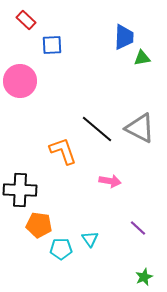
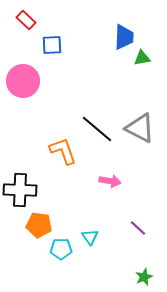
pink circle: moved 3 px right
cyan triangle: moved 2 px up
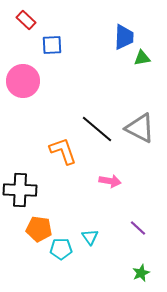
orange pentagon: moved 4 px down
green star: moved 3 px left, 4 px up
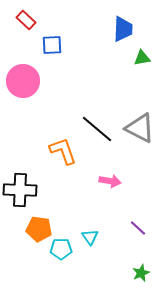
blue trapezoid: moved 1 px left, 8 px up
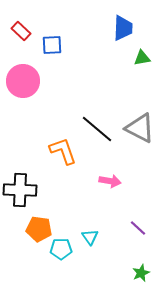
red rectangle: moved 5 px left, 11 px down
blue trapezoid: moved 1 px up
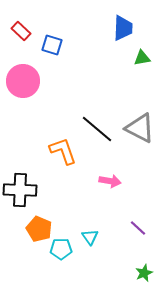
blue square: rotated 20 degrees clockwise
orange pentagon: rotated 15 degrees clockwise
green star: moved 3 px right
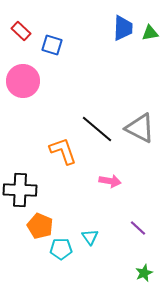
green triangle: moved 8 px right, 25 px up
orange pentagon: moved 1 px right, 3 px up
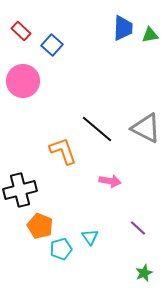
green triangle: moved 2 px down
blue square: rotated 25 degrees clockwise
gray triangle: moved 6 px right
black cross: rotated 16 degrees counterclockwise
cyan pentagon: rotated 15 degrees counterclockwise
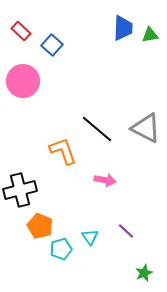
pink arrow: moved 5 px left, 1 px up
purple line: moved 12 px left, 3 px down
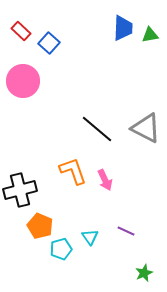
blue square: moved 3 px left, 2 px up
orange L-shape: moved 10 px right, 20 px down
pink arrow: rotated 55 degrees clockwise
purple line: rotated 18 degrees counterclockwise
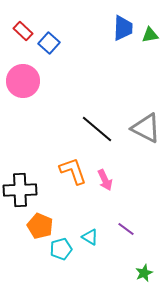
red rectangle: moved 2 px right
black cross: rotated 12 degrees clockwise
purple line: moved 2 px up; rotated 12 degrees clockwise
cyan triangle: rotated 24 degrees counterclockwise
